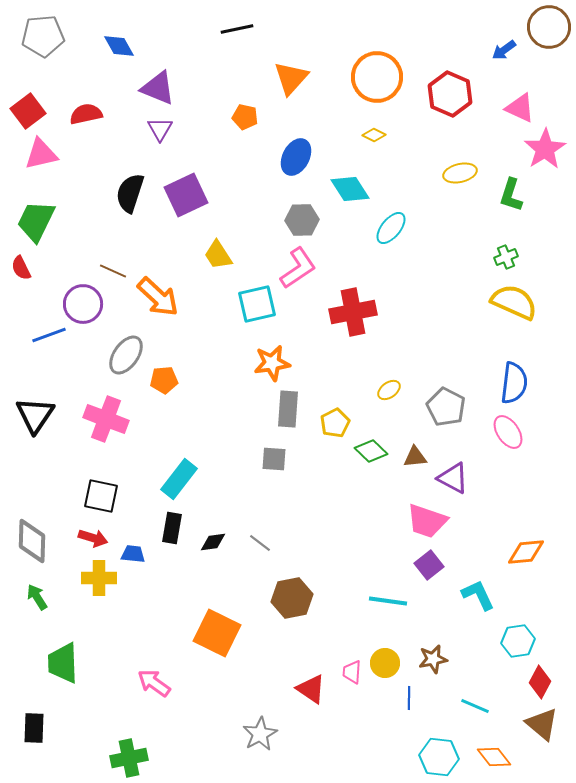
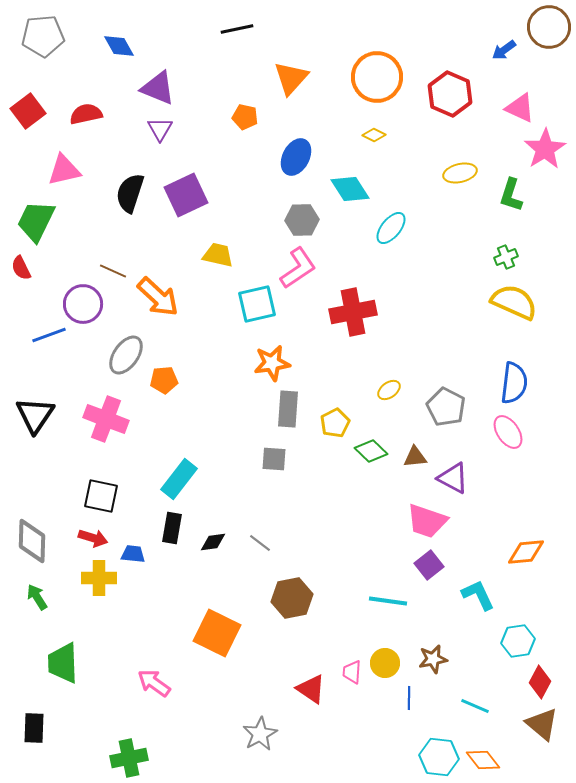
pink triangle at (41, 154): moved 23 px right, 16 px down
yellow trapezoid at (218, 255): rotated 136 degrees clockwise
orange diamond at (494, 757): moved 11 px left, 3 px down
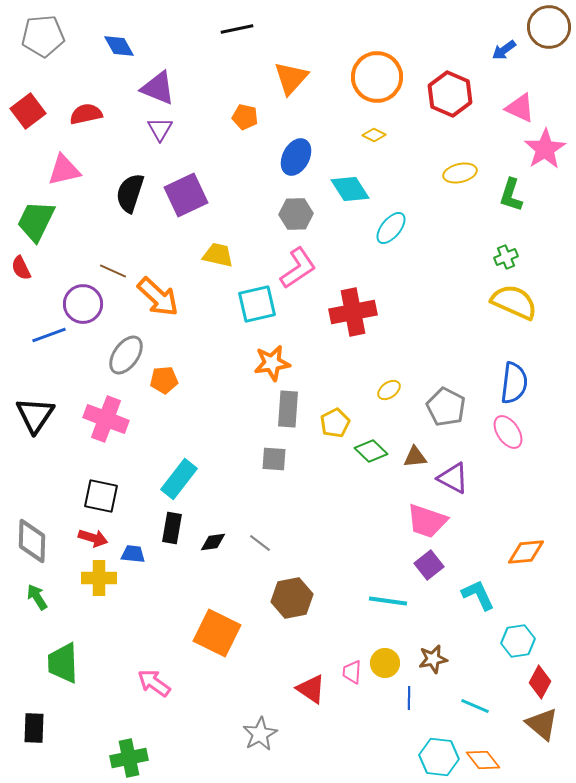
gray hexagon at (302, 220): moved 6 px left, 6 px up
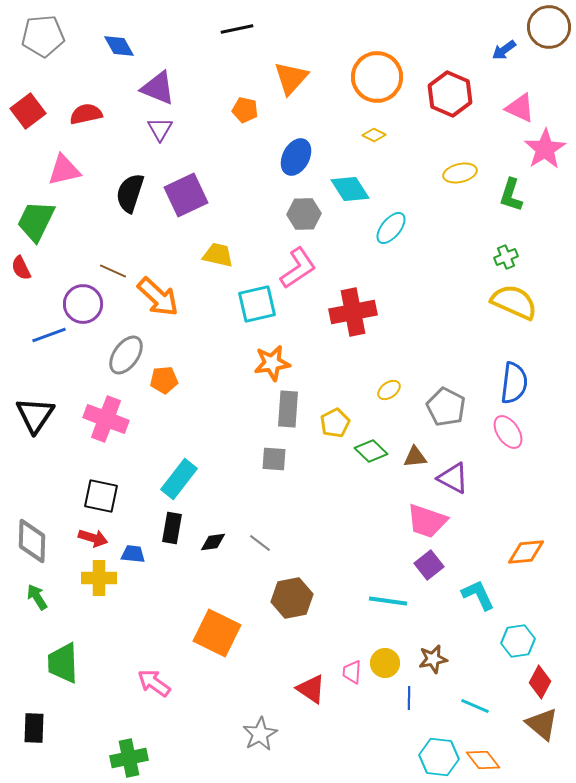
orange pentagon at (245, 117): moved 7 px up
gray hexagon at (296, 214): moved 8 px right
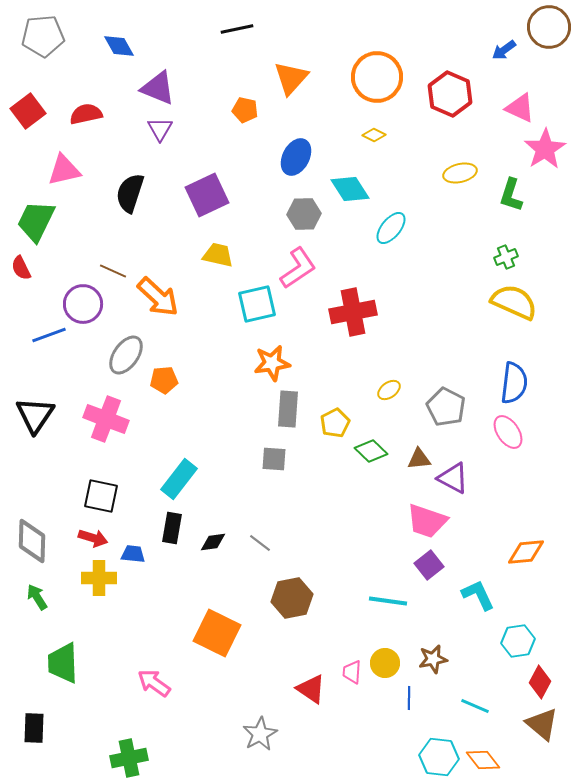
purple square at (186, 195): moved 21 px right
brown triangle at (415, 457): moved 4 px right, 2 px down
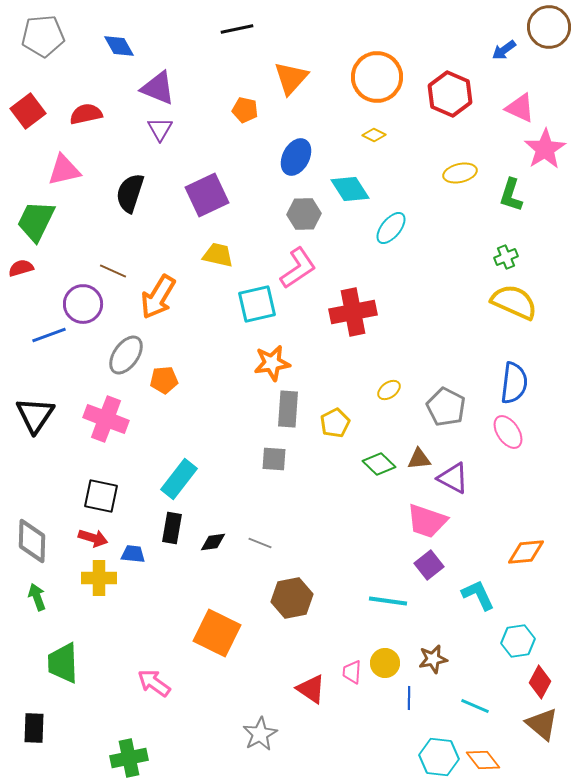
red semicircle at (21, 268): rotated 100 degrees clockwise
orange arrow at (158, 297): rotated 78 degrees clockwise
green diamond at (371, 451): moved 8 px right, 13 px down
gray line at (260, 543): rotated 15 degrees counterclockwise
green arrow at (37, 597): rotated 12 degrees clockwise
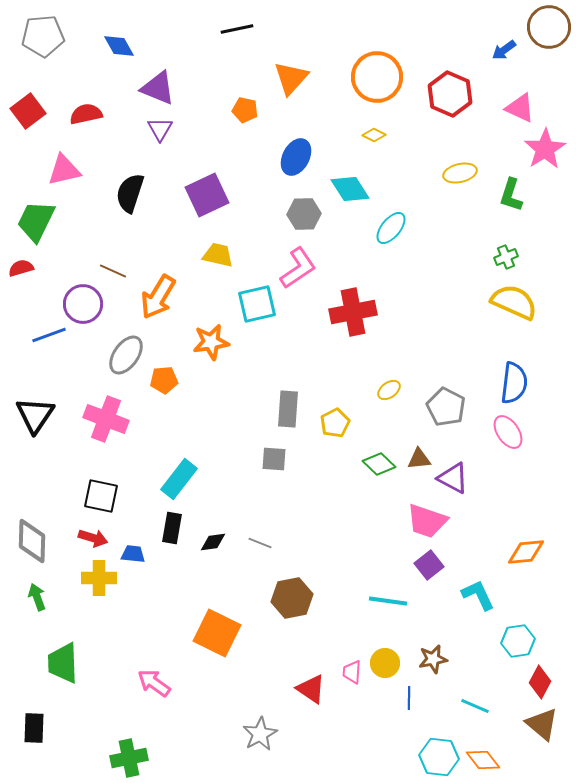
orange star at (272, 363): moved 61 px left, 21 px up
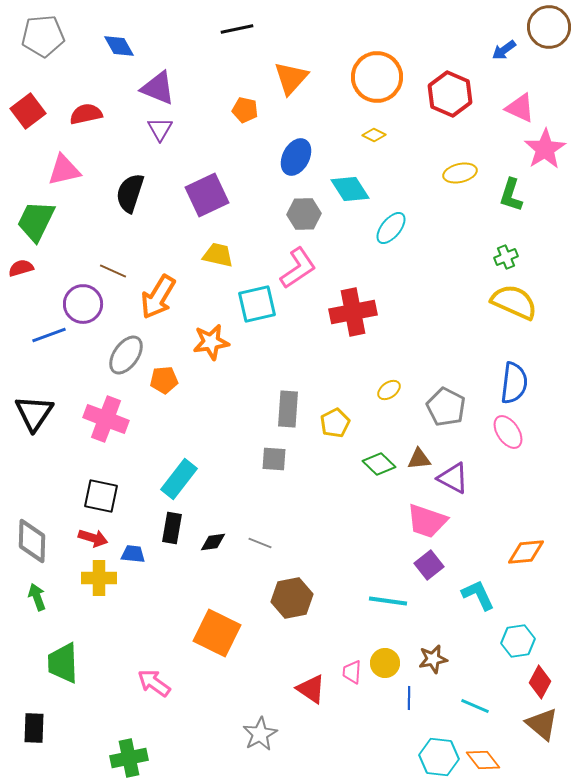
black triangle at (35, 415): moved 1 px left, 2 px up
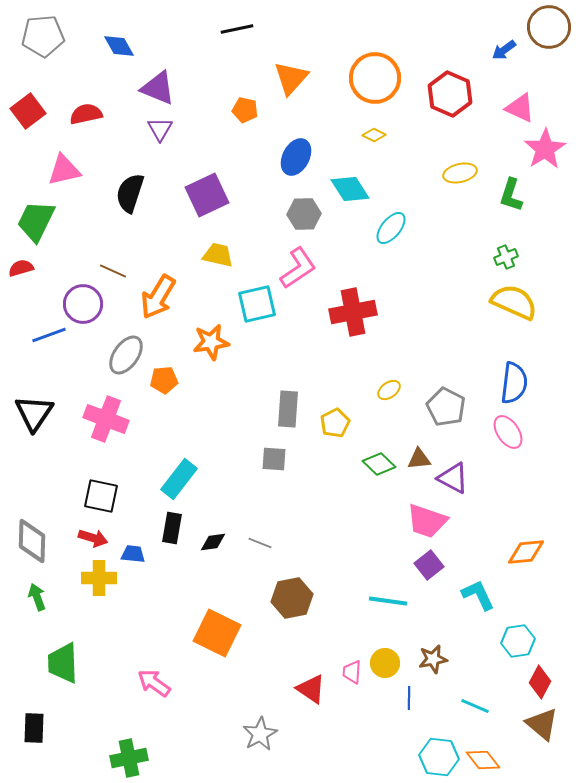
orange circle at (377, 77): moved 2 px left, 1 px down
